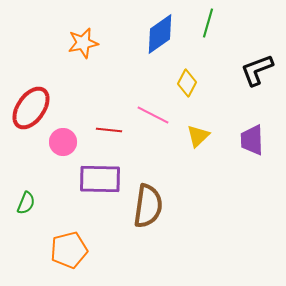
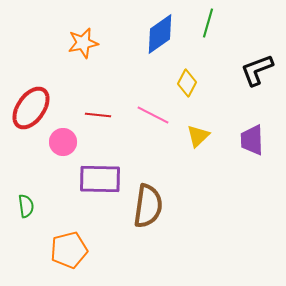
red line: moved 11 px left, 15 px up
green semicircle: moved 3 px down; rotated 30 degrees counterclockwise
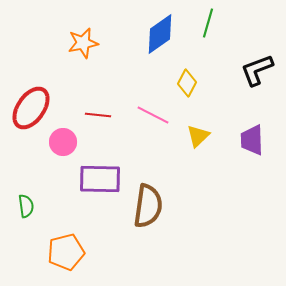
orange pentagon: moved 3 px left, 2 px down
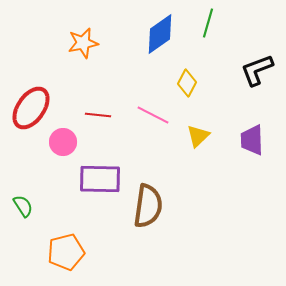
green semicircle: moved 3 px left; rotated 25 degrees counterclockwise
